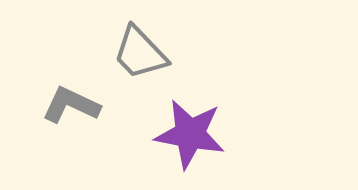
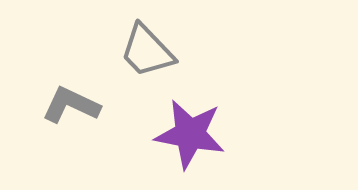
gray trapezoid: moved 7 px right, 2 px up
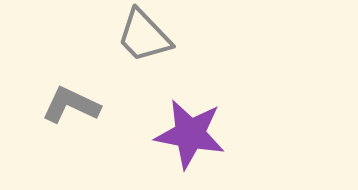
gray trapezoid: moved 3 px left, 15 px up
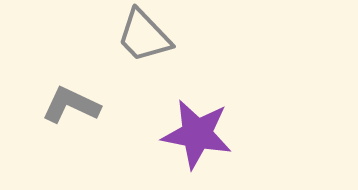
purple star: moved 7 px right
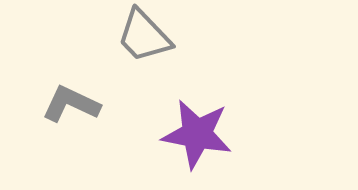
gray L-shape: moved 1 px up
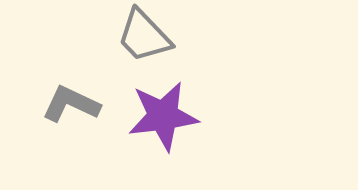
purple star: moved 34 px left, 18 px up; rotated 18 degrees counterclockwise
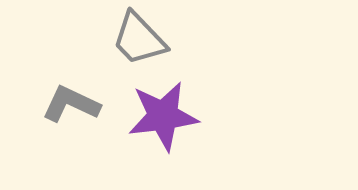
gray trapezoid: moved 5 px left, 3 px down
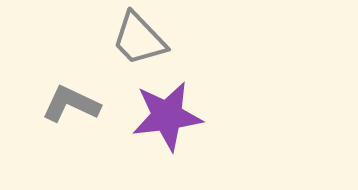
purple star: moved 4 px right
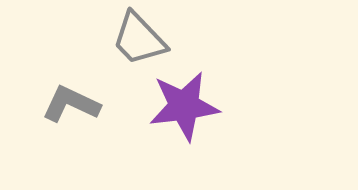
purple star: moved 17 px right, 10 px up
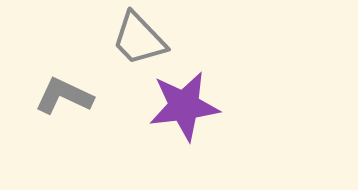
gray L-shape: moved 7 px left, 8 px up
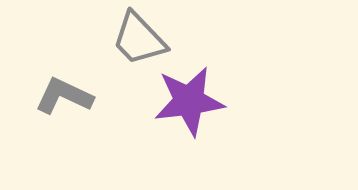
purple star: moved 5 px right, 5 px up
